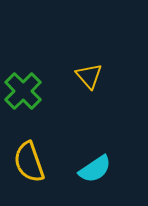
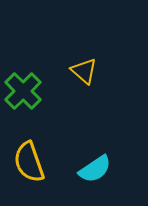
yellow triangle: moved 5 px left, 5 px up; rotated 8 degrees counterclockwise
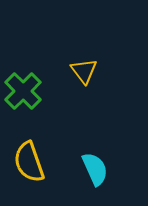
yellow triangle: rotated 12 degrees clockwise
cyan semicircle: rotated 80 degrees counterclockwise
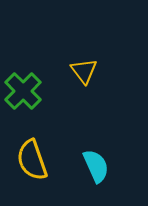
yellow semicircle: moved 3 px right, 2 px up
cyan semicircle: moved 1 px right, 3 px up
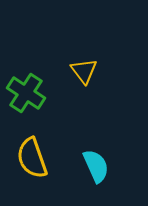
green cross: moved 3 px right, 2 px down; rotated 12 degrees counterclockwise
yellow semicircle: moved 2 px up
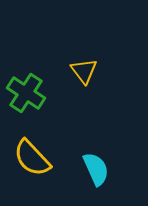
yellow semicircle: rotated 24 degrees counterclockwise
cyan semicircle: moved 3 px down
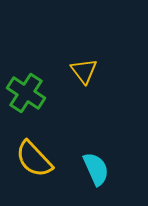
yellow semicircle: moved 2 px right, 1 px down
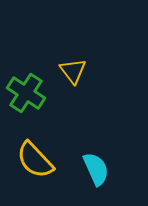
yellow triangle: moved 11 px left
yellow semicircle: moved 1 px right, 1 px down
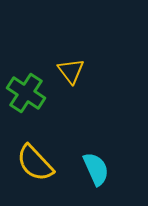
yellow triangle: moved 2 px left
yellow semicircle: moved 3 px down
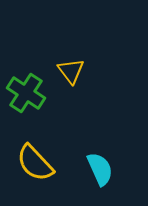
cyan semicircle: moved 4 px right
